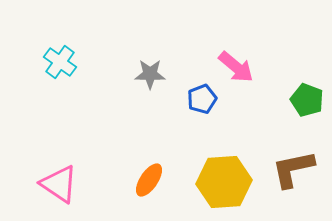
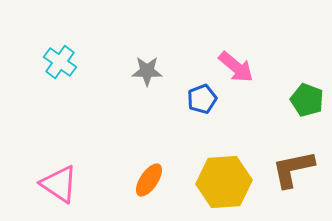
gray star: moved 3 px left, 3 px up
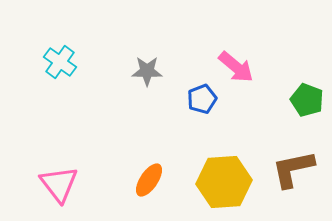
pink triangle: rotated 18 degrees clockwise
